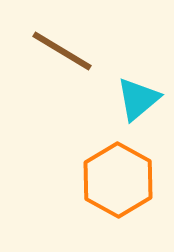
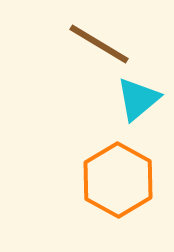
brown line: moved 37 px right, 7 px up
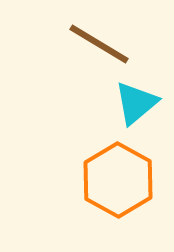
cyan triangle: moved 2 px left, 4 px down
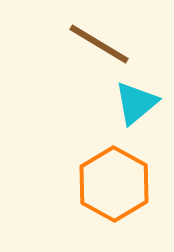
orange hexagon: moved 4 px left, 4 px down
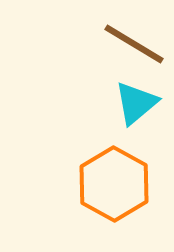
brown line: moved 35 px right
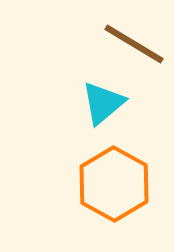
cyan triangle: moved 33 px left
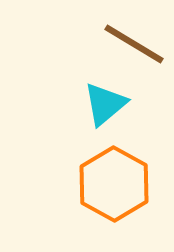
cyan triangle: moved 2 px right, 1 px down
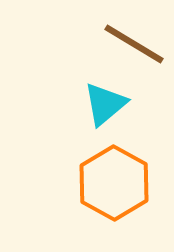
orange hexagon: moved 1 px up
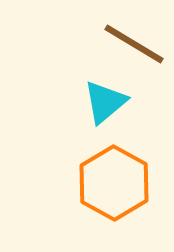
cyan triangle: moved 2 px up
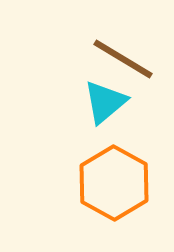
brown line: moved 11 px left, 15 px down
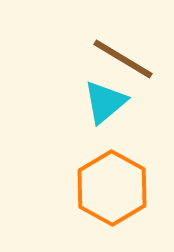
orange hexagon: moved 2 px left, 5 px down
